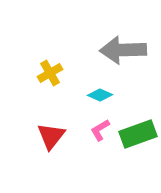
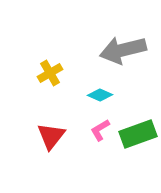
gray arrow: rotated 12 degrees counterclockwise
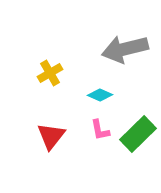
gray arrow: moved 2 px right, 1 px up
pink L-shape: rotated 70 degrees counterclockwise
green rectangle: rotated 24 degrees counterclockwise
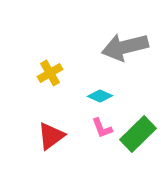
gray arrow: moved 2 px up
cyan diamond: moved 1 px down
pink L-shape: moved 2 px right, 2 px up; rotated 10 degrees counterclockwise
red triangle: rotated 16 degrees clockwise
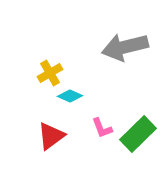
cyan diamond: moved 30 px left
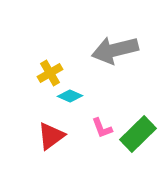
gray arrow: moved 10 px left, 3 px down
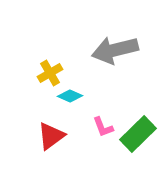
pink L-shape: moved 1 px right, 1 px up
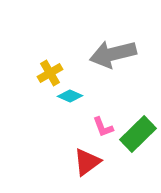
gray arrow: moved 2 px left, 4 px down
red triangle: moved 36 px right, 26 px down
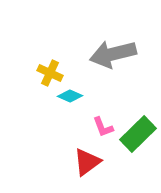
yellow cross: rotated 35 degrees counterclockwise
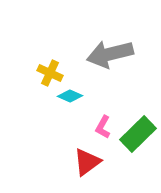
gray arrow: moved 3 px left
pink L-shape: rotated 50 degrees clockwise
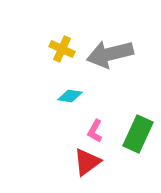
yellow cross: moved 12 px right, 24 px up
cyan diamond: rotated 15 degrees counterclockwise
pink L-shape: moved 8 px left, 4 px down
green rectangle: rotated 21 degrees counterclockwise
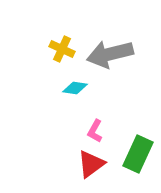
cyan diamond: moved 5 px right, 8 px up
green rectangle: moved 20 px down
red triangle: moved 4 px right, 2 px down
